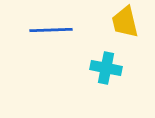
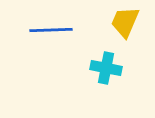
yellow trapezoid: rotated 36 degrees clockwise
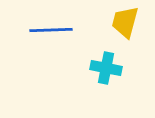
yellow trapezoid: rotated 8 degrees counterclockwise
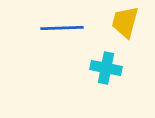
blue line: moved 11 px right, 2 px up
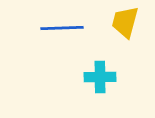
cyan cross: moved 6 px left, 9 px down; rotated 12 degrees counterclockwise
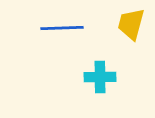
yellow trapezoid: moved 6 px right, 2 px down
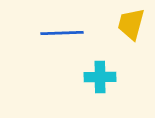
blue line: moved 5 px down
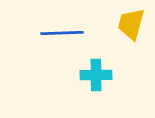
cyan cross: moved 4 px left, 2 px up
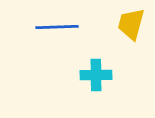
blue line: moved 5 px left, 6 px up
